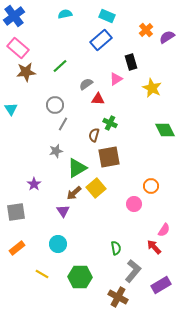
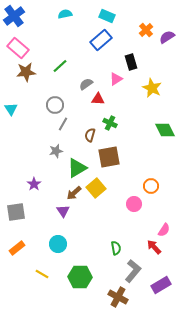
brown semicircle: moved 4 px left
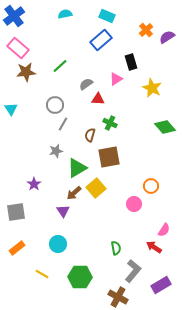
green diamond: moved 3 px up; rotated 15 degrees counterclockwise
red arrow: rotated 14 degrees counterclockwise
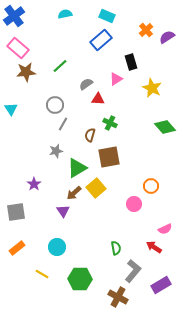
pink semicircle: moved 1 px right, 1 px up; rotated 32 degrees clockwise
cyan circle: moved 1 px left, 3 px down
green hexagon: moved 2 px down
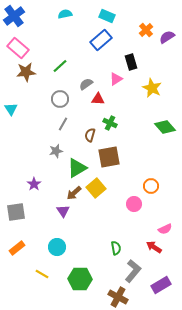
gray circle: moved 5 px right, 6 px up
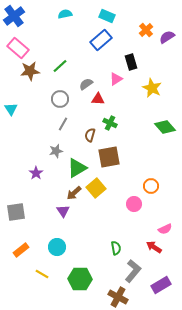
brown star: moved 4 px right, 1 px up
purple star: moved 2 px right, 11 px up
orange rectangle: moved 4 px right, 2 px down
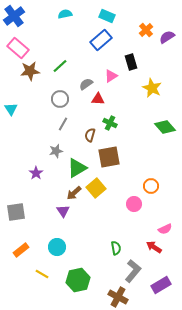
pink triangle: moved 5 px left, 3 px up
green hexagon: moved 2 px left, 1 px down; rotated 15 degrees counterclockwise
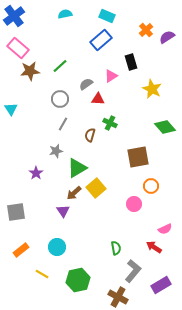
yellow star: moved 1 px down
brown square: moved 29 px right
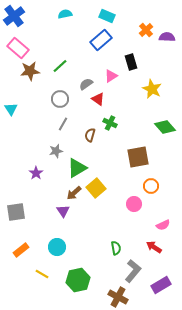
purple semicircle: rotated 35 degrees clockwise
red triangle: rotated 32 degrees clockwise
pink semicircle: moved 2 px left, 4 px up
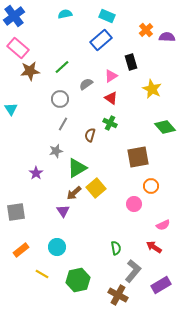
green line: moved 2 px right, 1 px down
red triangle: moved 13 px right, 1 px up
brown cross: moved 2 px up
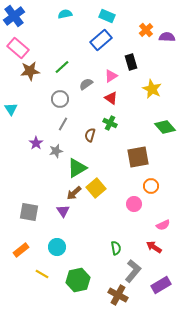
purple star: moved 30 px up
gray square: moved 13 px right; rotated 18 degrees clockwise
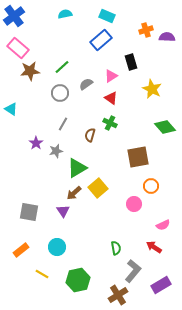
orange cross: rotated 24 degrees clockwise
gray circle: moved 6 px up
cyan triangle: rotated 24 degrees counterclockwise
yellow square: moved 2 px right
brown cross: rotated 30 degrees clockwise
